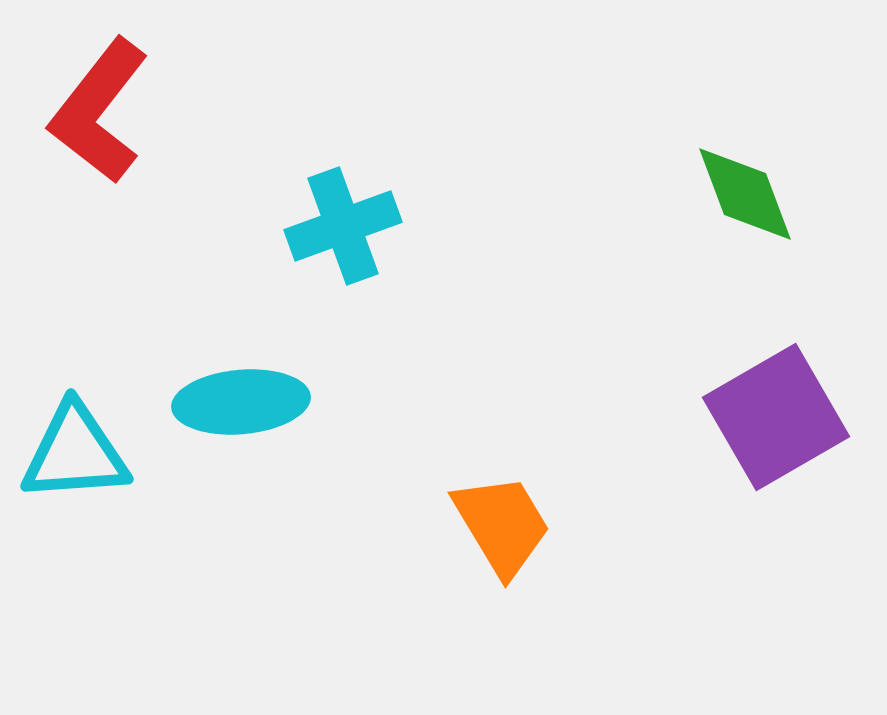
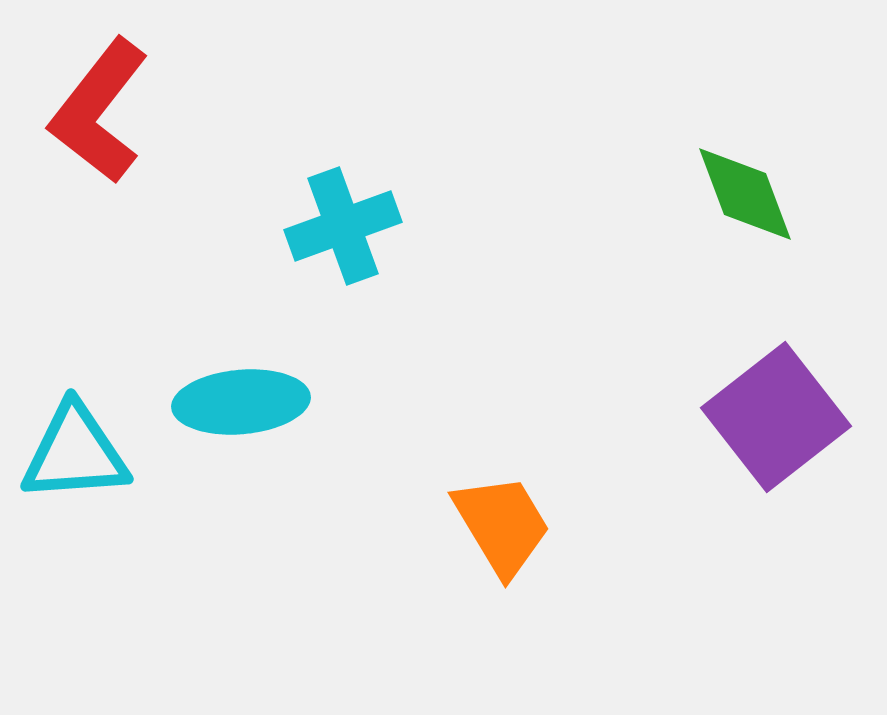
purple square: rotated 8 degrees counterclockwise
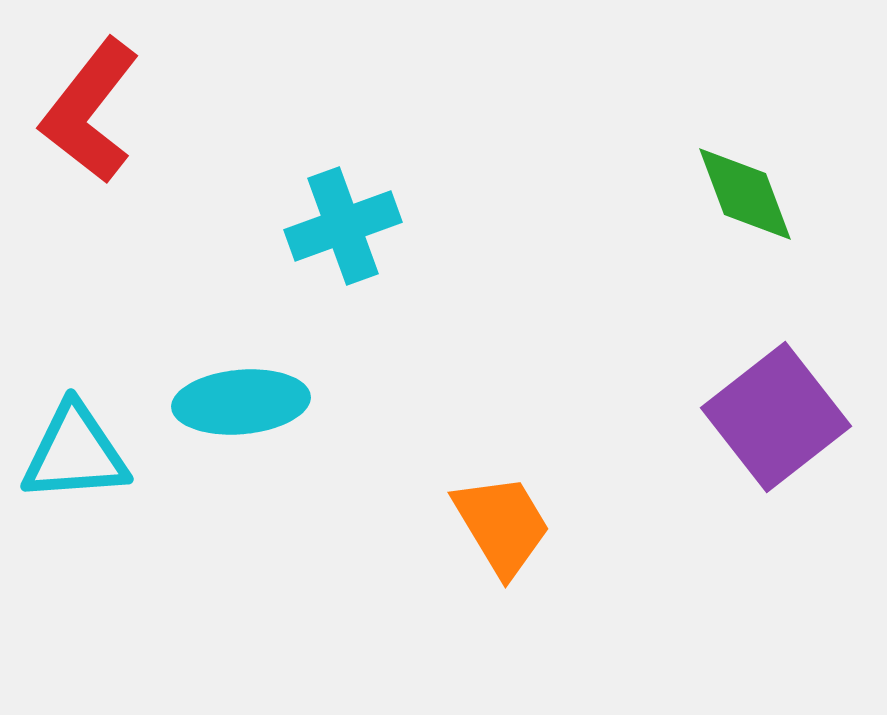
red L-shape: moved 9 px left
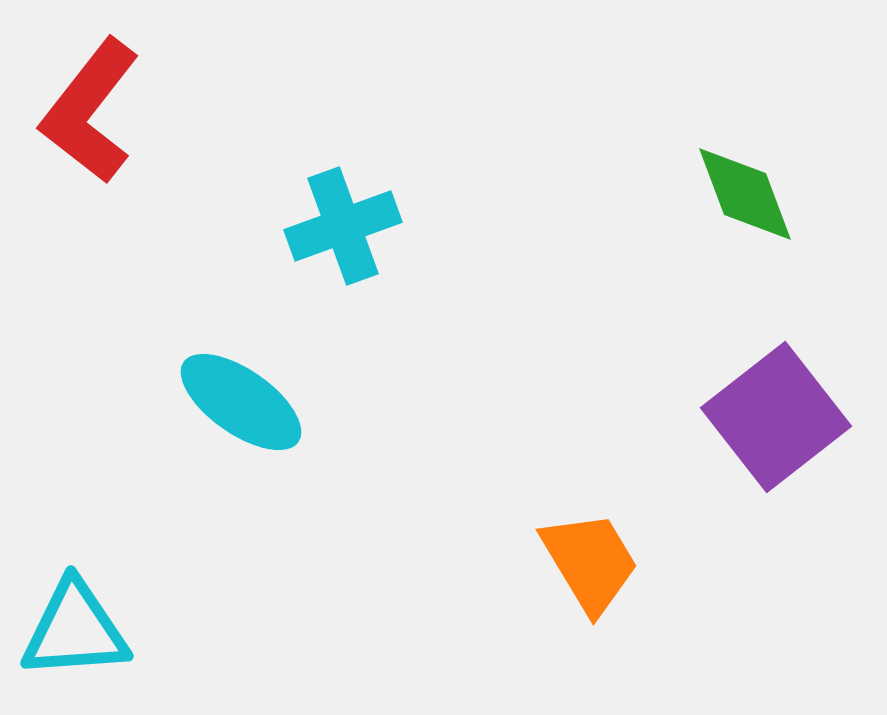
cyan ellipse: rotated 40 degrees clockwise
cyan triangle: moved 177 px down
orange trapezoid: moved 88 px right, 37 px down
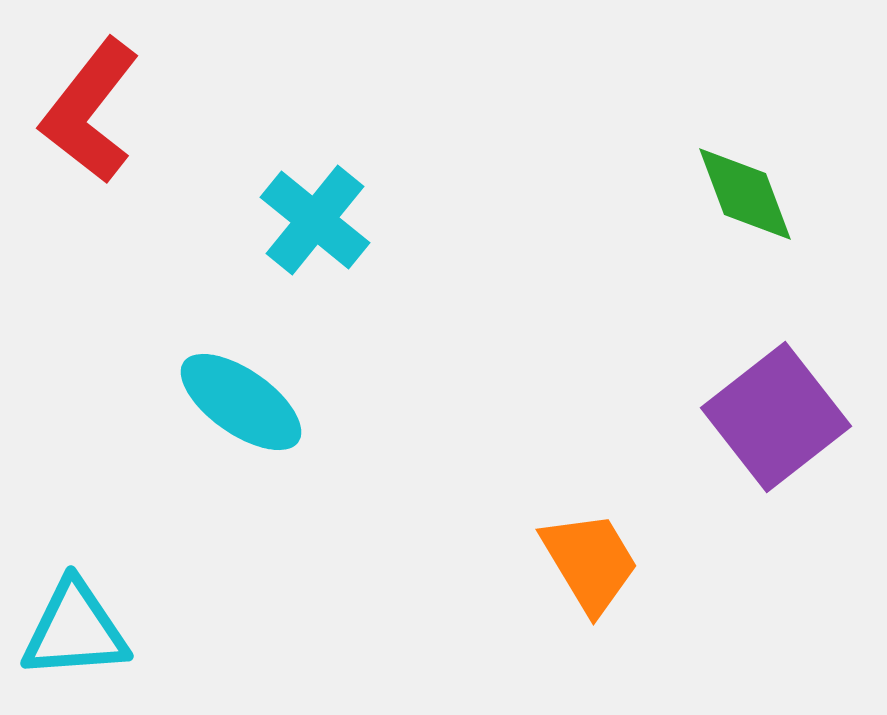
cyan cross: moved 28 px left, 6 px up; rotated 31 degrees counterclockwise
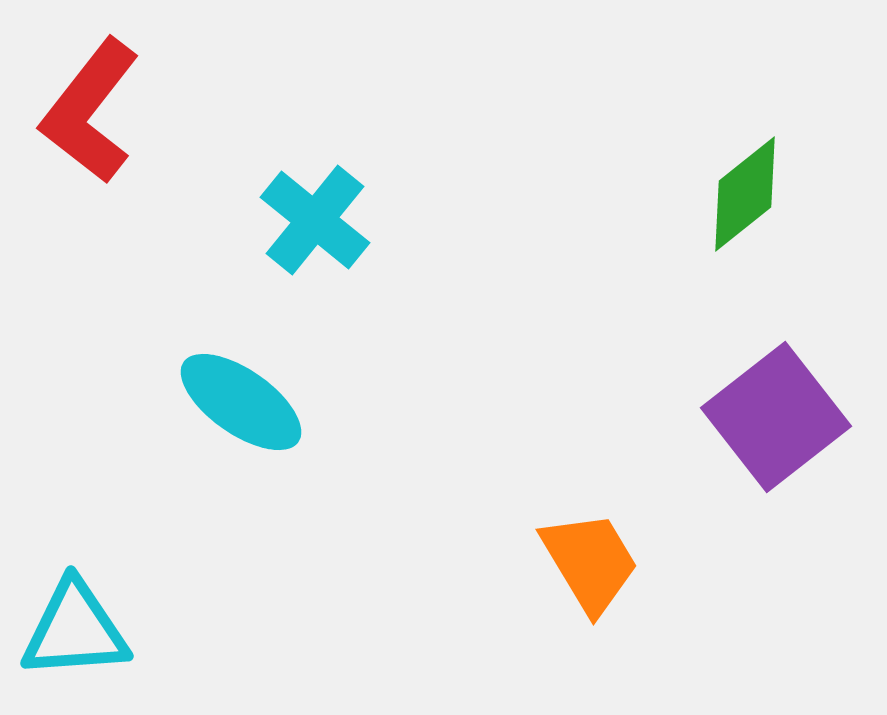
green diamond: rotated 72 degrees clockwise
